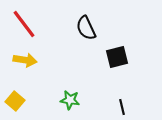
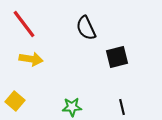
yellow arrow: moved 6 px right, 1 px up
green star: moved 2 px right, 7 px down; rotated 12 degrees counterclockwise
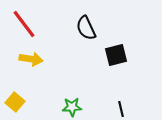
black square: moved 1 px left, 2 px up
yellow square: moved 1 px down
black line: moved 1 px left, 2 px down
